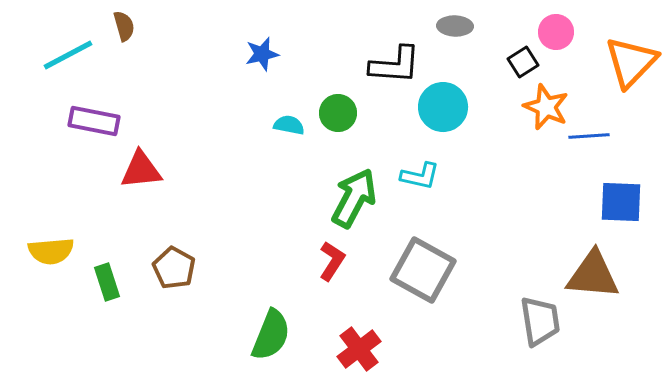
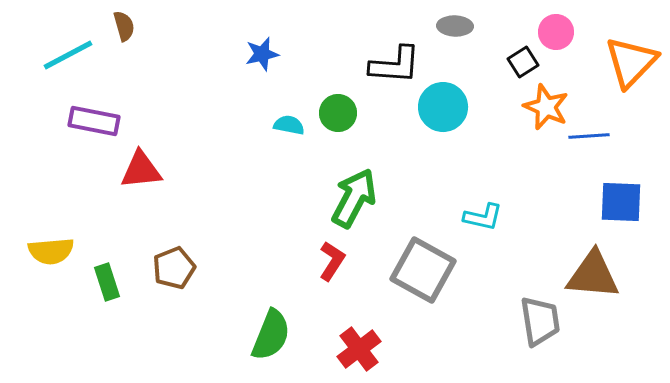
cyan L-shape: moved 63 px right, 41 px down
brown pentagon: rotated 21 degrees clockwise
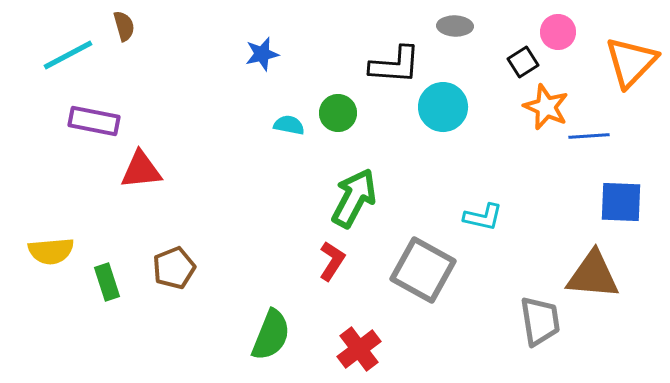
pink circle: moved 2 px right
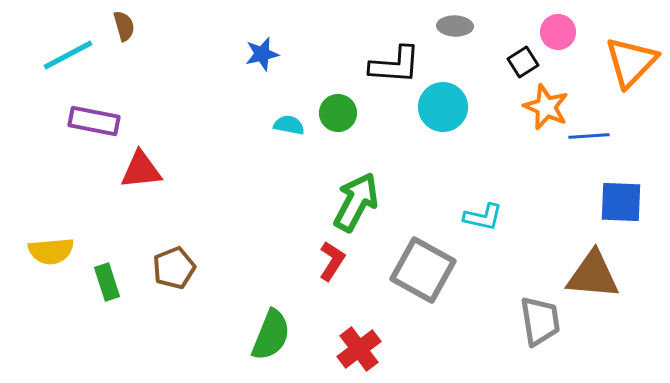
green arrow: moved 2 px right, 4 px down
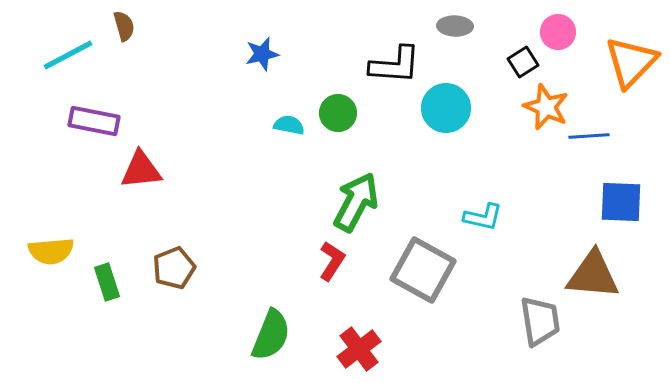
cyan circle: moved 3 px right, 1 px down
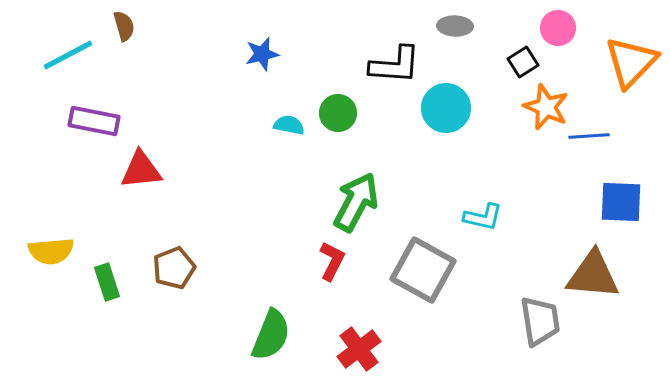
pink circle: moved 4 px up
red L-shape: rotated 6 degrees counterclockwise
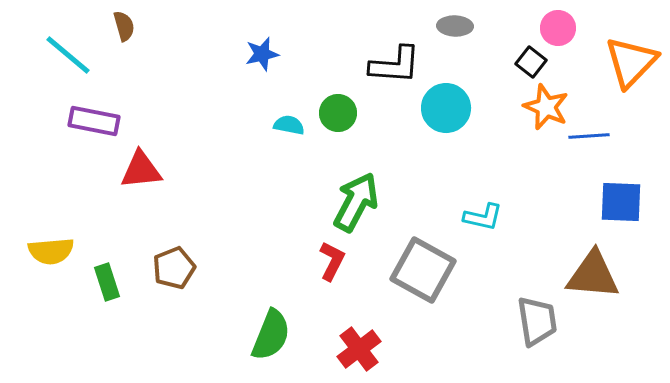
cyan line: rotated 68 degrees clockwise
black square: moved 8 px right; rotated 20 degrees counterclockwise
gray trapezoid: moved 3 px left
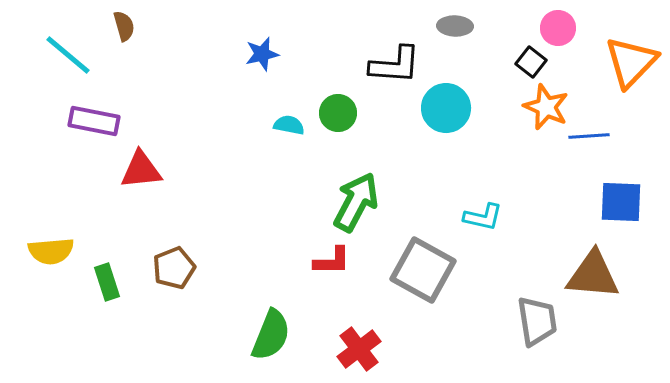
red L-shape: rotated 63 degrees clockwise
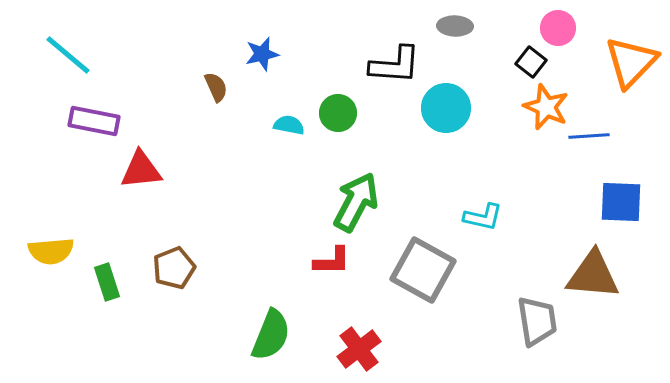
brown semicircle: moved 92 px right, 61 px down; rotated 8 degrees counterclockwise
